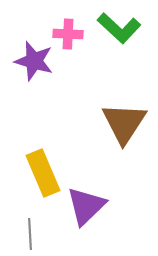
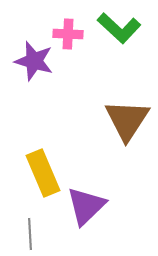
brown triangle: moved 3 px right, 3 px up
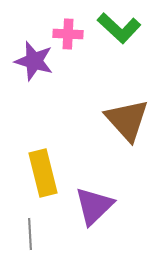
brown triangle: rotated 15 degrees counterclockwise
yellow rectangle: rotated 9 degrees clockwise
purple triangle: moved 8 px right
